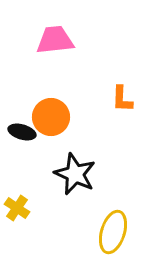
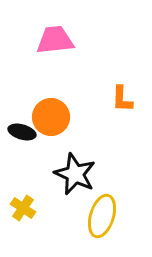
yellow cross: moved 6 px right
yellow ellipse: moved 11 px left, 16 px up
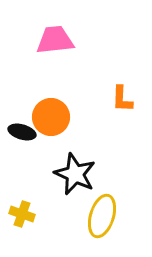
yellow cross: moved 1 px left, 6 px down; rotated 15 degrees counterclockwise
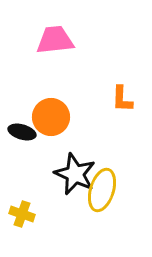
yellow ellipse: moved 26 px up
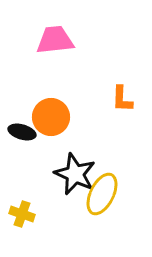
yellow ellipse: moved 4 px down; rotated 9 degrees clockwise
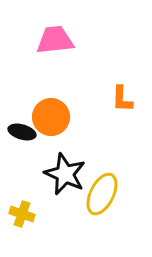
black star: moved 10 px left
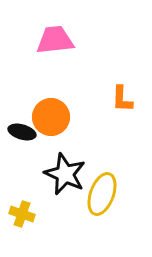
yellow ellipse: rotated 6 degrees counterclockwise
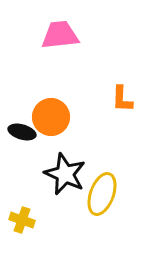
pink trapezoid: moved 5 px right, 5 px up
yellow cross: moved 6 px down
